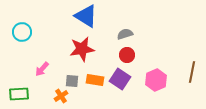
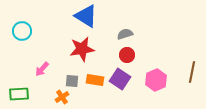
cyan circle: moved 1 px up
orange cross: moved 1 px right, 1 px down
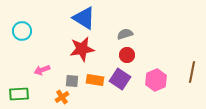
blue triangle: moved 2 px left, 2 px down
pink arrow: moved 1 px down; rotated 28 degrees clockwise
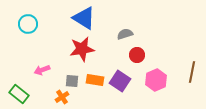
cyan circle: moved 6 px right, 7 px up
red circle: moved 10 px right
purple square: moved 2 px down
green rectangle: rotated 42 degrees clockwise
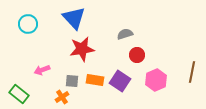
blue triangle: moved 10 px left; rotated 15 degrees clockwise
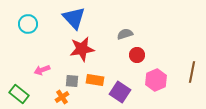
purple square: moved 11 px down
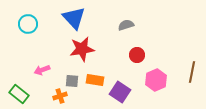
gray semicircle: moved 1 px right, 9 px up
orange cross: moved 2 px left, 1 px up; rotated 16 degrees clockwise
